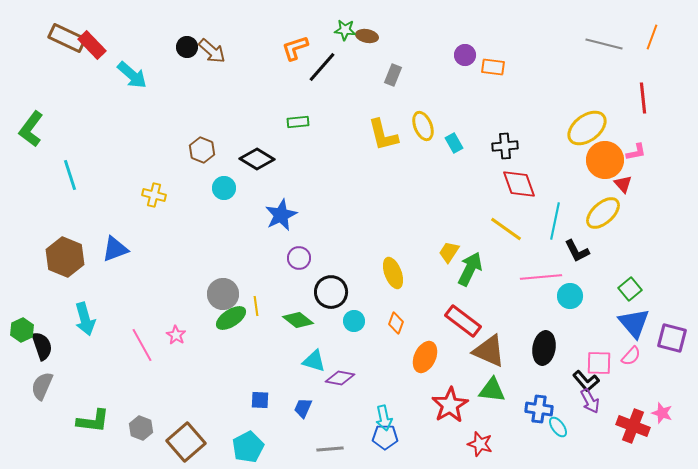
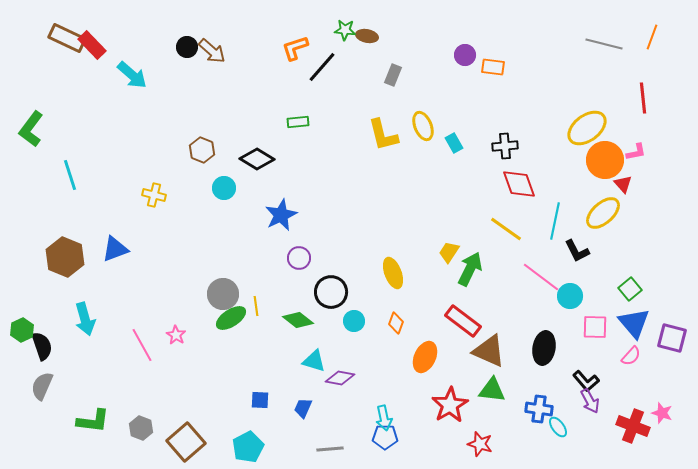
pink line at (541, 277): rotated 42 degrees clockwise
pink square at (599, 363): moved 4 px left, 36 px up
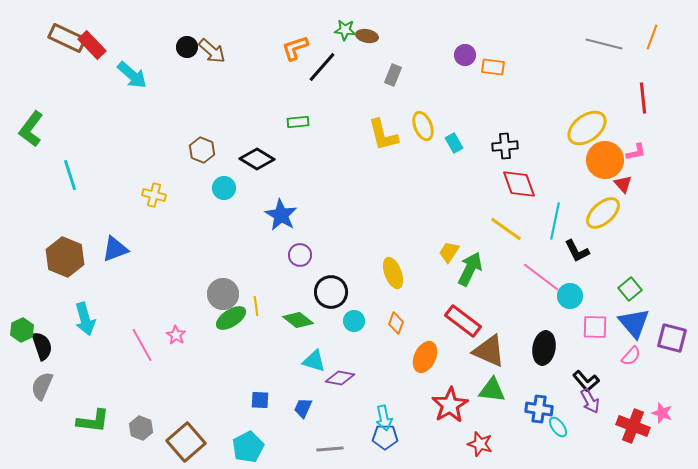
blue star at (281, 215): rotated 16 degrees counterclockwise
purple circle at (299, 258): moved 1 px right, 3 px up
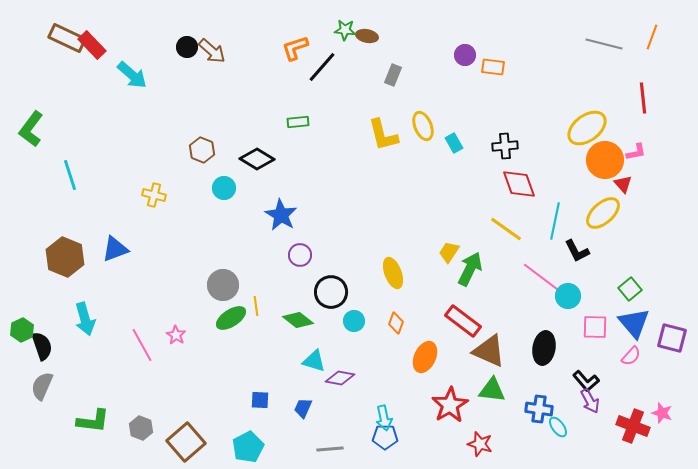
gray circle at (223, 294): moved 9 px up
cyan circle at (570, 296): moved 2 px left
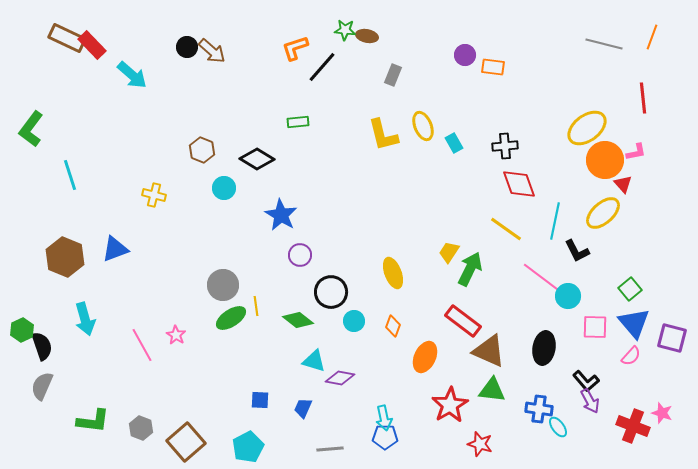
orange diamond at (396, 323): moved 3 px left, 3 px down
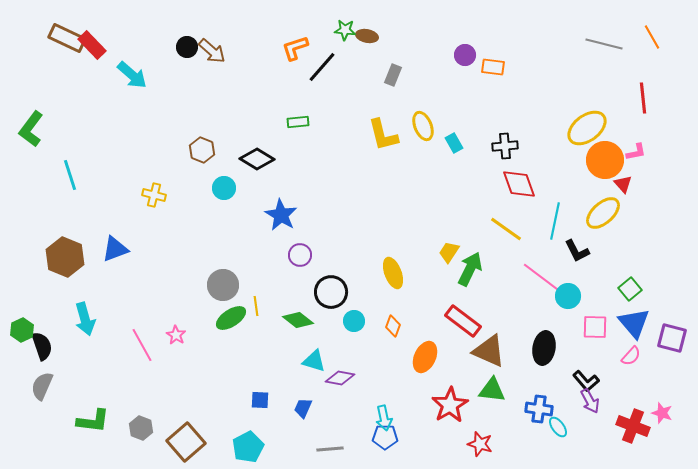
orange line at (652, 37): rotated 50 degrees counterclockwise
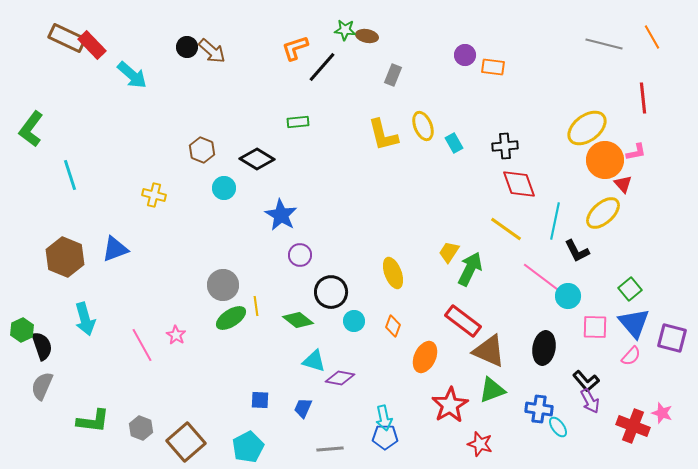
green triangle at (492, 390): rotated 28 degrees counterclockwise
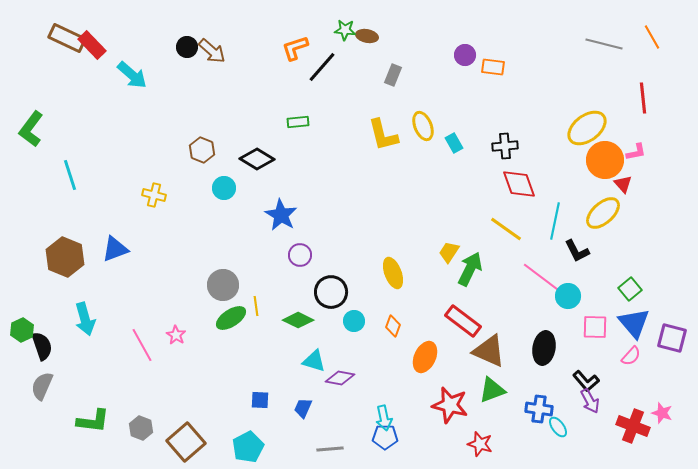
green diamond at (298, 320): rotated 12 degrees counterclockwise
red star at (450, 405): rotated 27 degrees counterclockwise
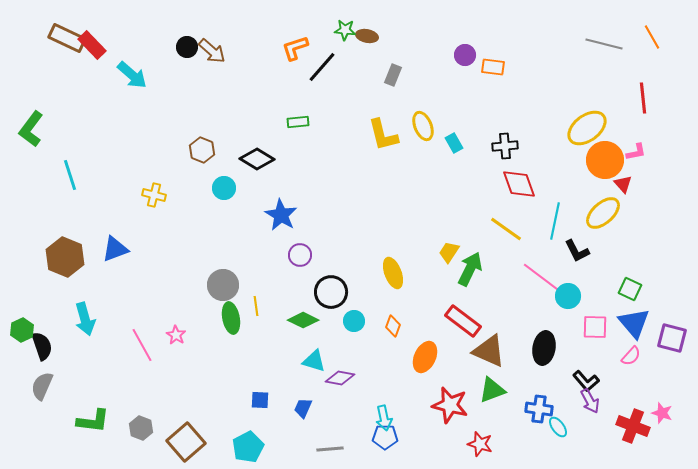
green square at (630, 289): rotated 25 degrees counterclockwise
green ellipse at (231, 318): rotated 68 degrees counterclockwise
green diamond at (298, 320): moved 5 px right
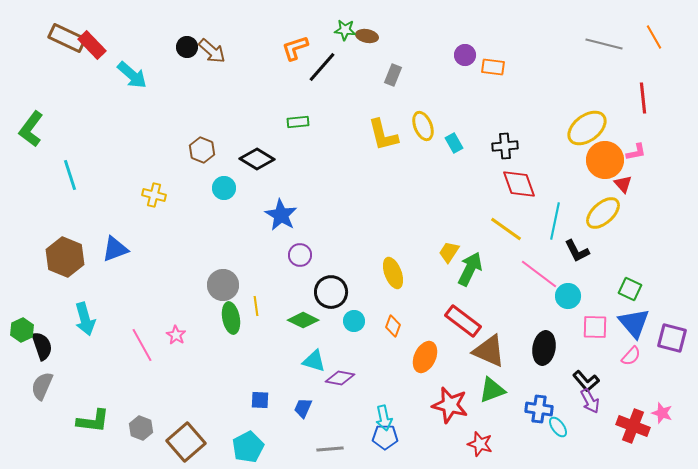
orange line at (652, 37): moved 2 px right
pink line at (541, 277): moved 2 px left, 3 px up
